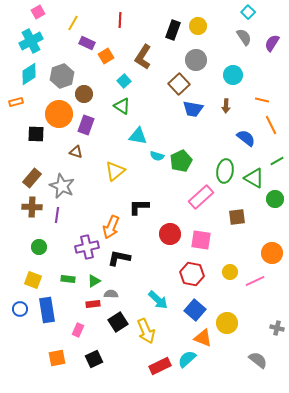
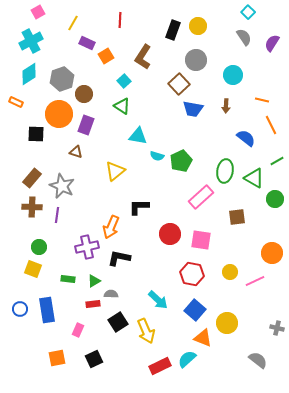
gray hexagon at (62, 76): moved 3 px down
orange rectangle at (16, 102): rotated 40 degrees clockwise
yellow square at (33, 280): moved 11 px up
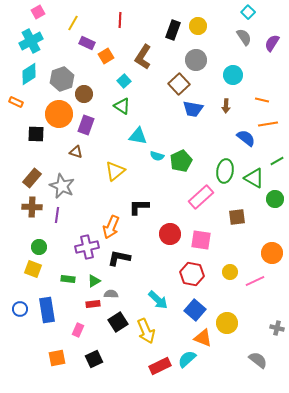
orange line at (271, 125): moved 3 px left, 1 px up; rotated 72 degrees counterclockwise
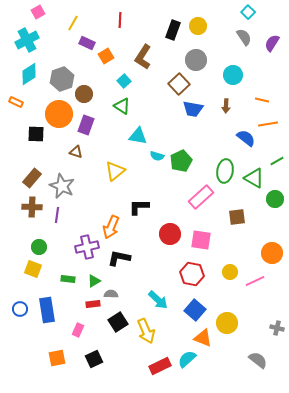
cyan cross at (31, 41): moved 4 px left, 1 px up
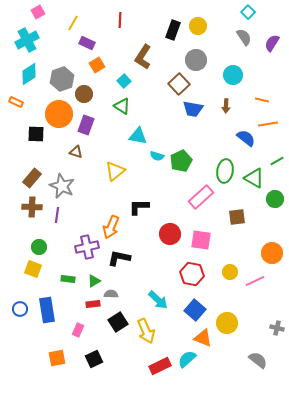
orange square at (106, 56): moved 9 px left, 9 px down
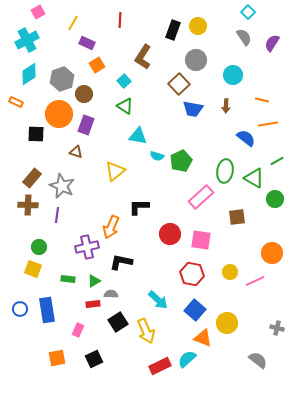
green triangle at (122, 106): moved 3 px right
brown cross at (32, 207): moved 4 px left, 2 px up
black L-shape at (119, 258): moved 2 px right, 4 px down
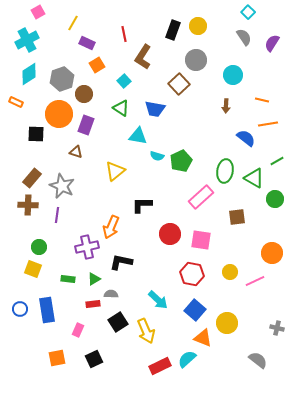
red line at (120, 20): moved 4 px right, 14 px down; rotated 14 degrees counterclockwise
green triangle at (125, 106): moved 4 px left, 2 px down
blue trapezoid at (193, 109): moved 38 px left
black L-shape at (139, 207): moved 3 px right, 2 px up
green triangle at (94, 281): moved 2 px up
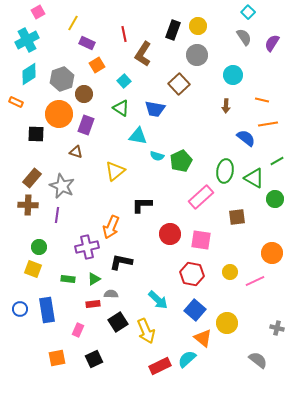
brown L-shape at (143, 57): moved 3 px up
gray circle at (196, 60): moved 1 px right, 5 px up
orange triangle at (203, 338): rotated 18 degrees clockwise
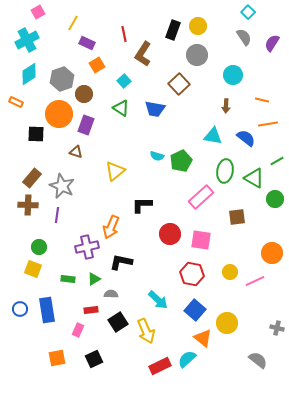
cyan triangle at (138, 136): moved 75 px right
red rectangle at (93, 304): moved 2 px left, 6 px down
